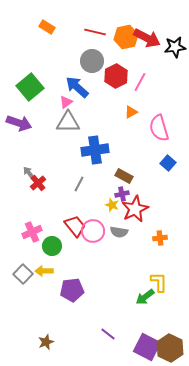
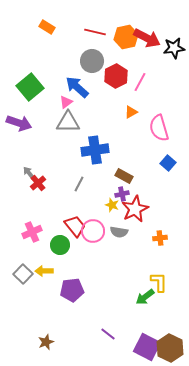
black star: moved 1 px left, 1 px down
green circle: moved 8 px right, 1 px up
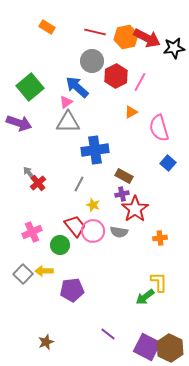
yellow star: moved 19 px left
red star: rotated 8 degrees counterclockwise
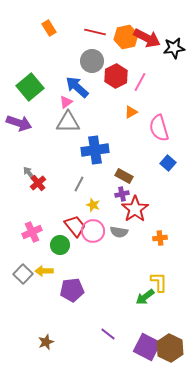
orange rectangle: moved 2 px right, 1 px down; rotated 28 degrees clockwise
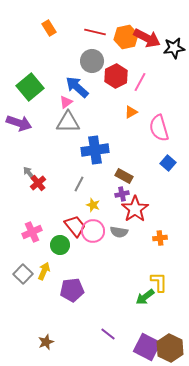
yellow arrow: rotated 114 degrees clockwise
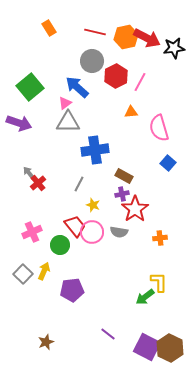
pink triangle: moved 1 px left, 1 px down
orange triangle: rotated 24 degrees clockwise
pink circle: moved 1 px left, 1 px down
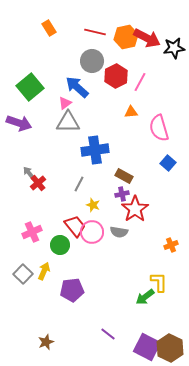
orange cross: moved 11 px right, 7 px down; rotated 16 degrees counterclockwise
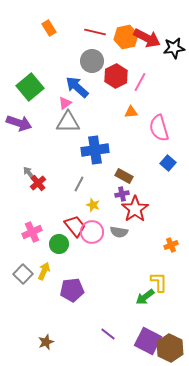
green circle: moved 1 px left, 1 px up
purple square: moved 1 px right, 6 px up
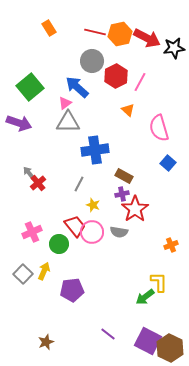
orange hexagon: moved 6 px left, 3 px up
orange triangle: moved 3 px left, 2 px up; rotated 48 degrees clockwise
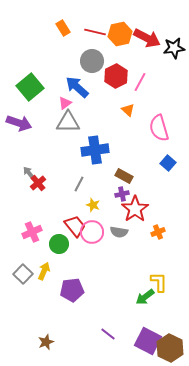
orange rectangle: moved 14 px right
orange cross: moved 13 px left, 13 px up
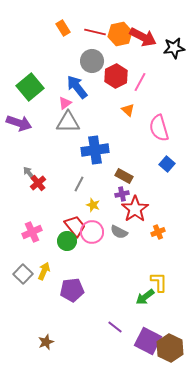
red arrow: moved 4 px left, 1 px up
blue arrow: rotated 10 degrees clockwise
blue square: moved 1 px left, 1 px down
gray semicircle: rotated 18 degrees clockwise
green circle: moved 8 px right, 3 px up
purple line: moved 7 px right, 7 px up
